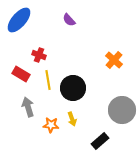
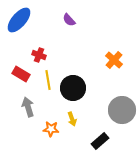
orange star: moved 4 px down
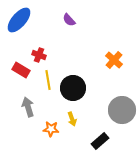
red rectangle: moved 4 px up
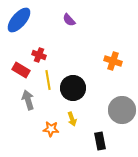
orange cross: moved 1 px left, 1 px down; rotated 24 degrees counterclockwise
gray arrow: moved 7 px up
black rectangle: rotated 60 degrees counterclockwise
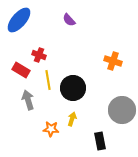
yellow arrow: rotated 144 degrees counterclockwise
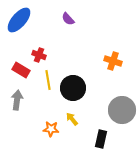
purple semicircle: moved 1 px left, 1 px up
gray arrow: moved 11 px left; rotated 24 degrees clockwise
yellow arrow: rotated 56 degrees counterclockwise
black rectangle: moved 1 px right, 2 px up; rotated 24 degrees clockwise
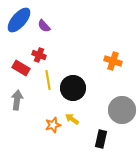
purple semicircle: moved 24 px left, 7 px down
red rectangle: moved 2 px up
yellow arrow: rotated 16 degrees counterclockwise
orange star: moved 2 px right, 4 px up; rotated 21 degrees counterclockwise
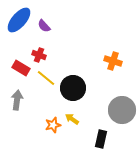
yellow line: moved 2 px left, 2 px up; rotated 42 degrees counterclockwise
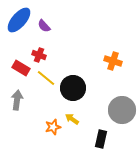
orange star: moved 2 px down
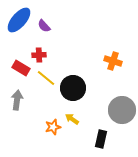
red cross: rotated 24 degrees counterclockwise
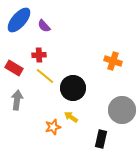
red rectangle: moved 7 px left
yellow line: moved 1 px left, 2 px up
yellow arrow: moved 1 px left, 2 px up
